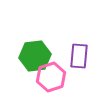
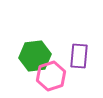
pink hexagon: moved 1 px up
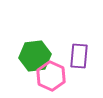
pink hexagon: rotated 16 degrees counterclockwise
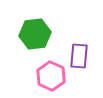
green hexagon: moved 22 px up
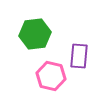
pink hexagon: rotated 12 degrees counterclockwise
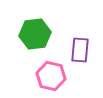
purple rectangle: moved 1 px right, 6 px up
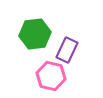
purple rectangle: moved 13 px left; rotated 20 degrees clockwise
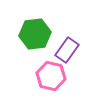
purple rectangle: rotated 10 degrees clockwise
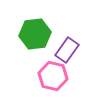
pink hexagon: moved 2 px right
